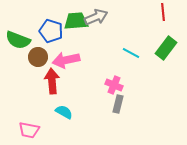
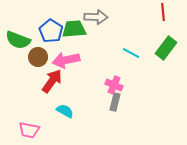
gray arrow: rotated 25 degrees clockwise
green trapezoid: moved 2 px left, 8 px down
blue pentagon: rotated 15 degrees clockwise
red arrow: rotated 40 degrees clockwise
gray rectangle: moved 3 px left, 2 px up
cyan semicircle: moved 1 px right, 1 px up
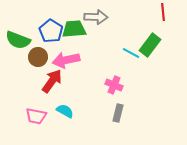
green rectangle: moved 16 px left, 3 px up
gray rectangle: moved 3 px right, 11 px down
pink trapezoid: moved 7 px right, 14 px up
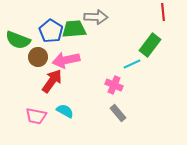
cyan line: moved 1 px right, 11 px down; rotated 54 degrees counterclockwise
gray rectangle: rotated 54 degrees counterclockwise
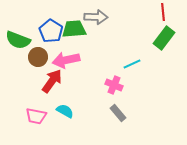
green rectangle: moved 14 px right, 7 px up
